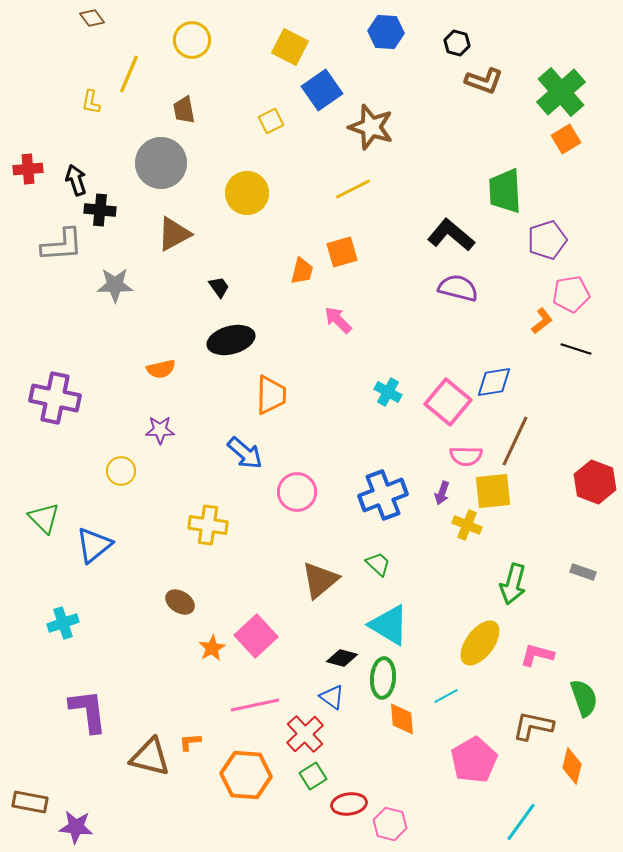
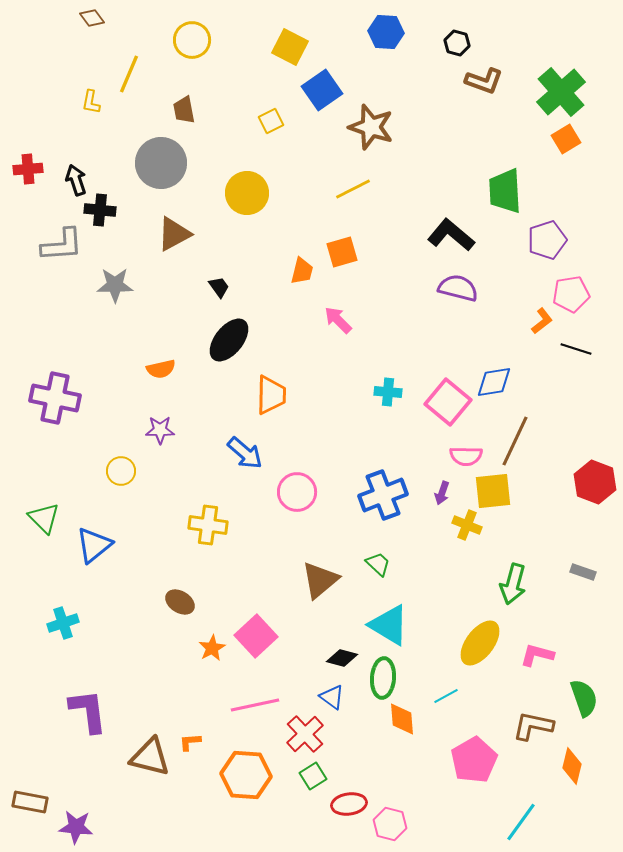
black ellipse at (231, 340): moved 2 px left; rotated 36 degrees counterclockwise
cyan cross at (388, 392): rotated 24 degrees counterclockwise
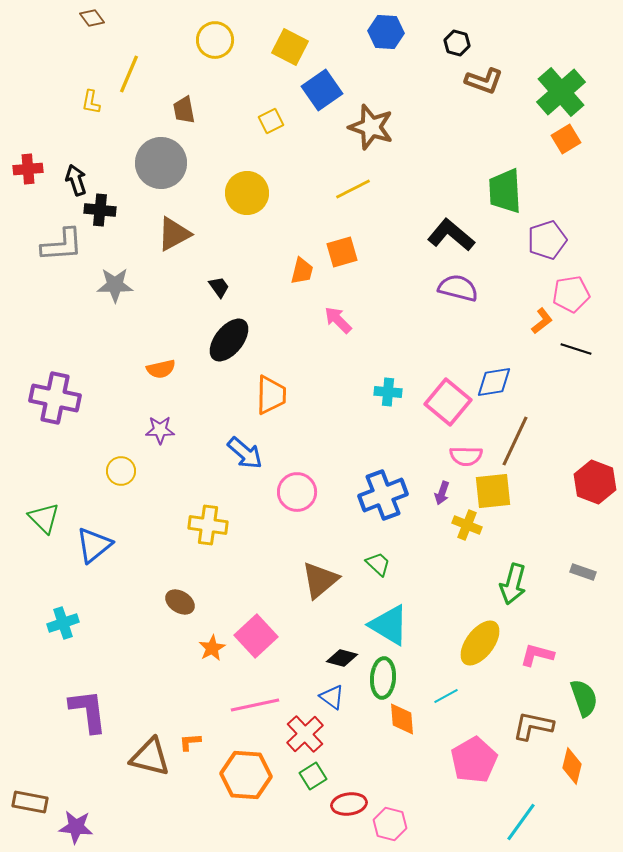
yellow circle at (192, 40): moved 23 px right
